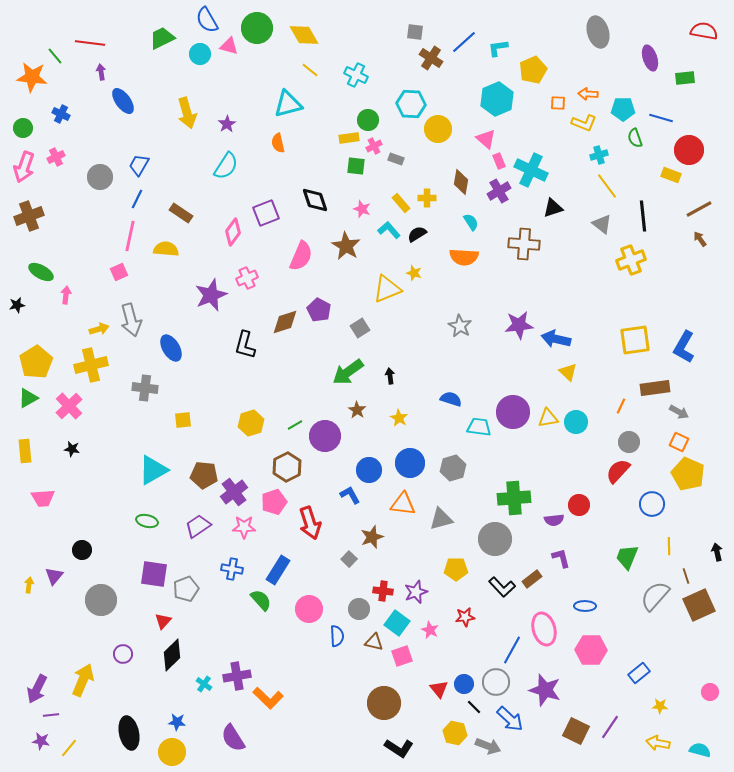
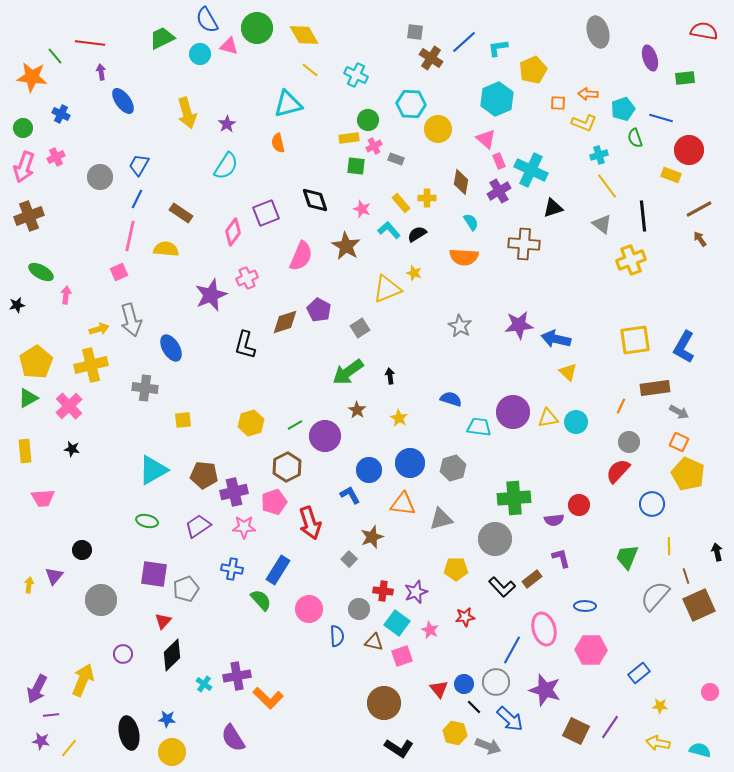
cyan pentagon at (623, 109): rotated 20 degrees counterclockwise
purple cross at (234, 492): rotated 24 degrees clockwise
blue star at (177, 722): moved 10 px left, 3 px up
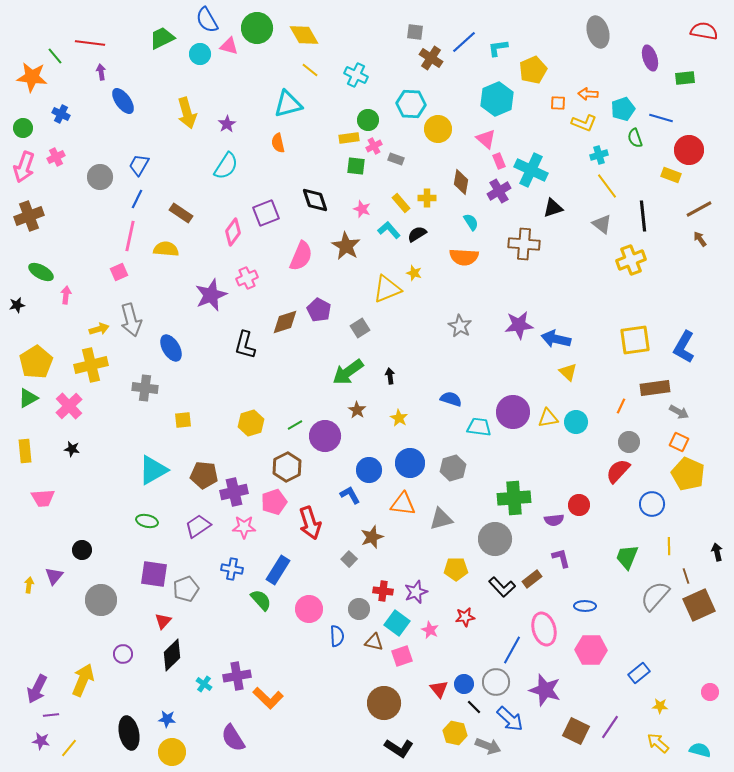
yellow arrow at (658, 743): rotated 30 degrees clockwise
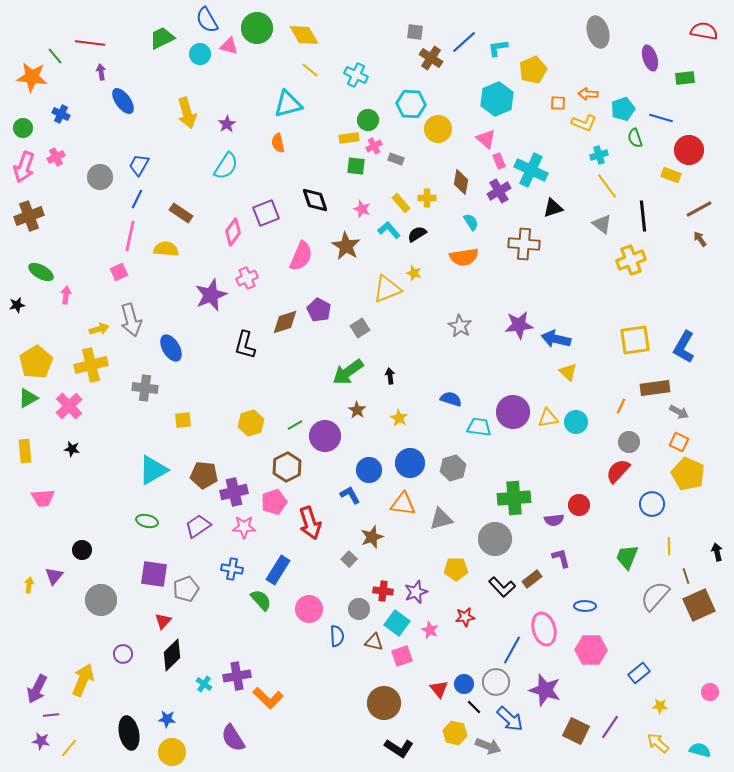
orange semicircle at (464, 257): rotated 12 degrees counterclockwise
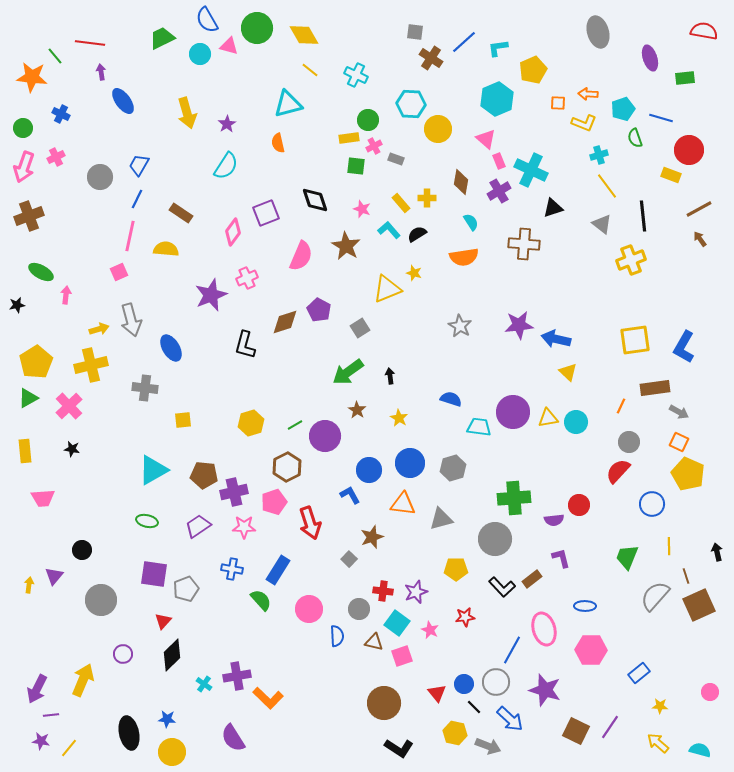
red triangle at (439, 689): moved 2 px left, 4 px down
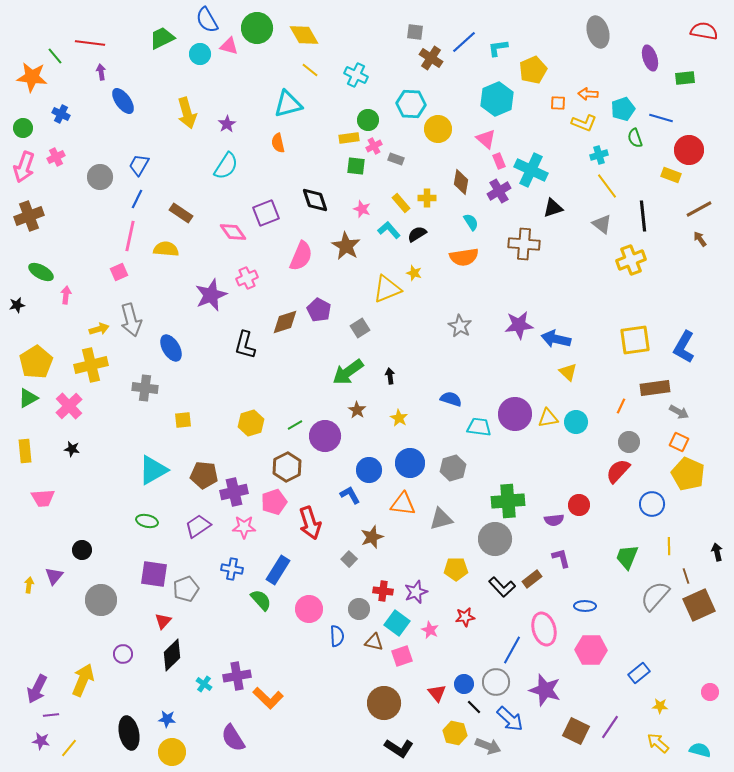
pink diamond at (233, 232): rotated 72 degrees counterclockwise
purple circle at (513, 412): moved 2 px right, 2 px down
green cross at (514, 498): moved 6 px left, 3 px down
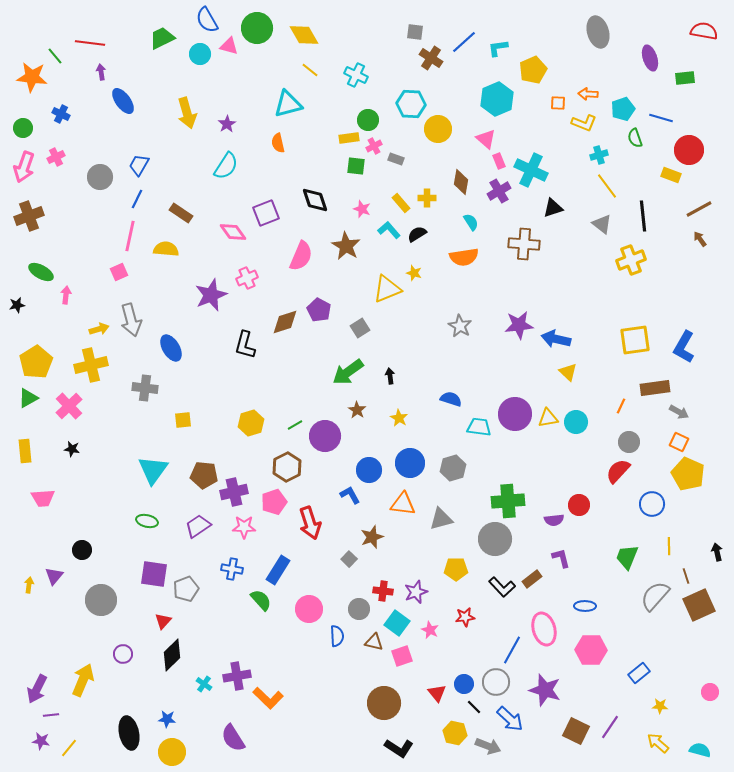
cyan triangle at (153, 470): rotated 24 degrees counterclockwise
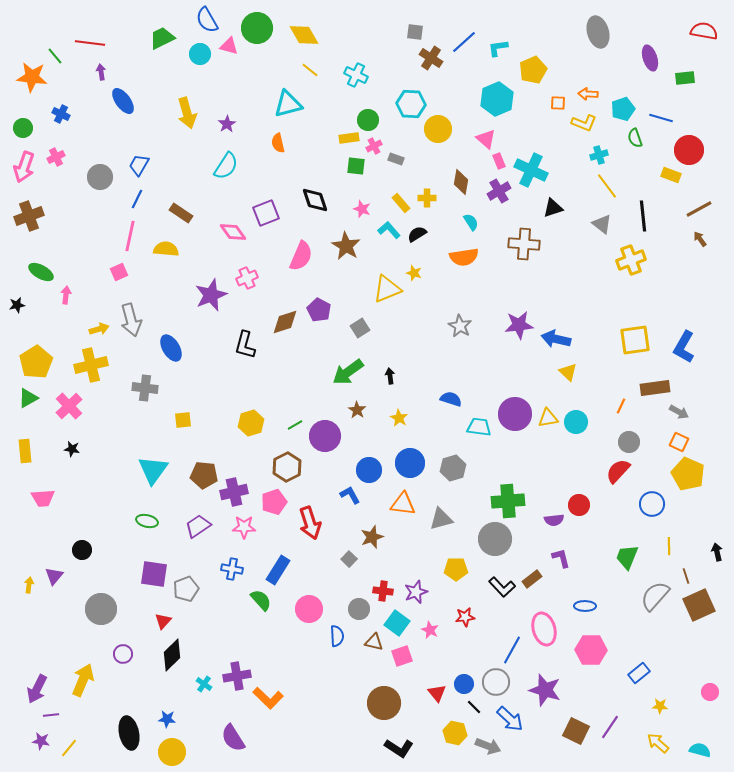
gray circle at (101, 600): moved 9 px down
